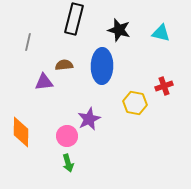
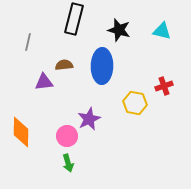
cyan triangle: moved 1 px right, 2 px up
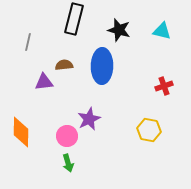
yellow hexagon: moved 14 px right, 27 px down
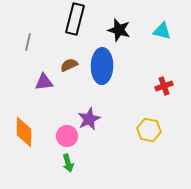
black rectangle: moved 1 px right
brown semicircle: moved 5 px right; rotated 18 degrees counterclockwise
orange diamond: moved 3 px right
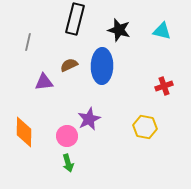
yellow hexagon: moved 4 px left, 3 px up
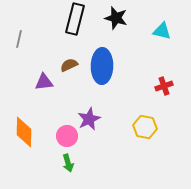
black star: moved 3 px left, 12 px up
gray line: moved 9 px left, 3 px up
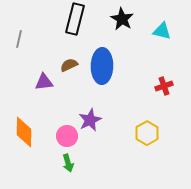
black star: moved 6 px right, 1 px down; rotated 15 degrees clockwise
purple star: moved 1 px right, 1 px down
yellow hexagon: moved 2 px right, 6 px down; rotated 20 degrees clockwise
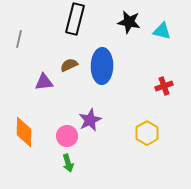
black star: moved 7 px right, 3 px down; rotated 20 degrees counterclockwise
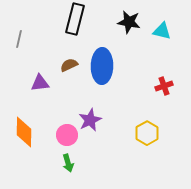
purple triangle: moved 4 px left, 1 px down
pink circle: moved 1 px up
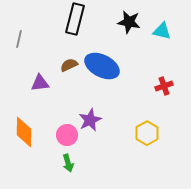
blue ellipse: rotated 64 degrees counterclockwise
